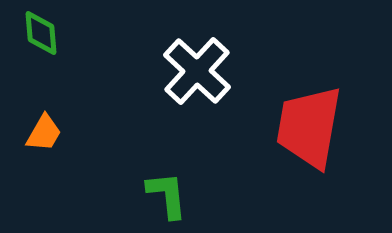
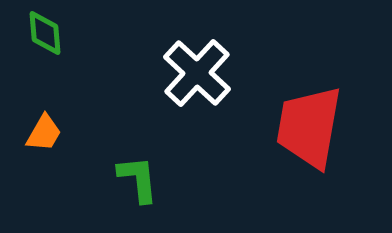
green diamond: moved 4 px right
white cross: moved 2 px down
green L-shape: moved 29 px left, 16 px up
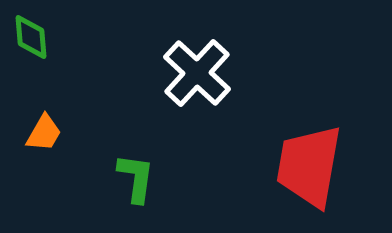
green diamond: moved 14 px left, 4 px down
red trapezoid: moved 39 px down
green L-shape: moved 2 px left, 1 px up; rotated 14 degrees clockwise
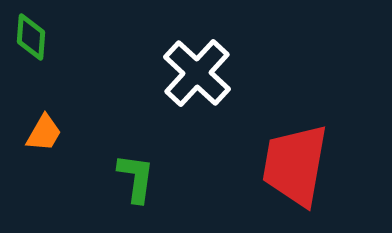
green diamond: rotated 9 degrees clockwise
red trapezoid: moved 14 px left, 1 px up
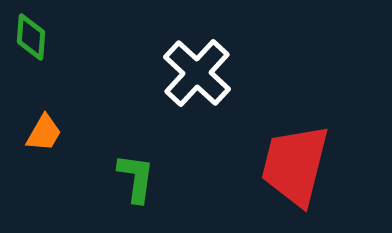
red trapezoid: rotated 4 degrees clockwise
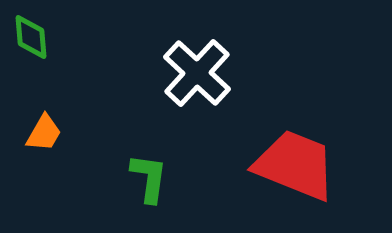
green diamond: rotated 9 degrees counterclockwise
red trapezoid: rotated 98 degrees clockwise
green L-shape: moved 13 px right
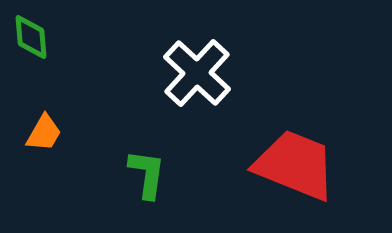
green L-shape: moved 2 px left, 4 px up
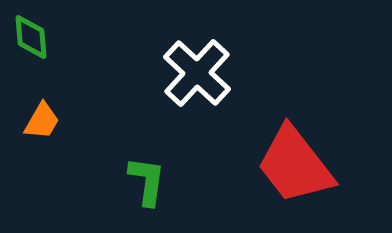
orange trapezoid: moved 2 px left, 12 px up
red trapezoid: rotated 150 degrees counterclockwise
green L-shape: moved 7 px down
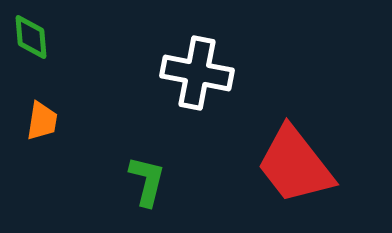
white cross: rotated 32 degrees counterclockwise
orange trapezoid: rotated 21 degrees counterclockwise
green L-shape: rotated 6 degrees clockwise
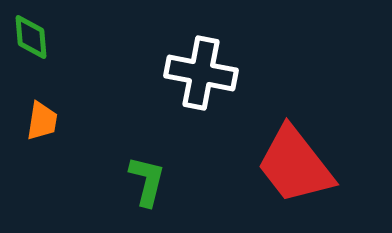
white cross: moved 4 px right
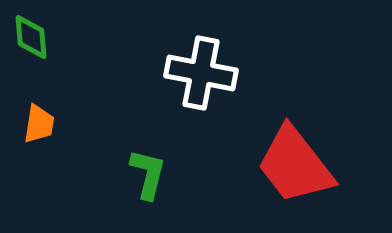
orange trapezoid: moved 3 px left, 3 px down
green L-shape: moved 1 px right, 7 px up
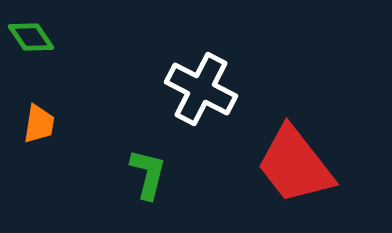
green diamond: rotated 30 degrees counterclockwise
white cross: moved 16 px down; rotated 16 degrees clockwise
